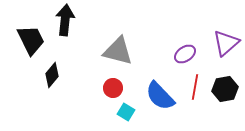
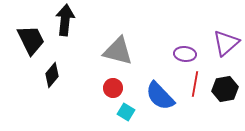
purple ellipse: rotated 40 degrees clockwise
red line: moved 3 px up
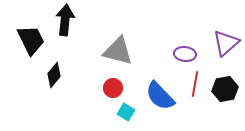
black diamond: moved 2 px right
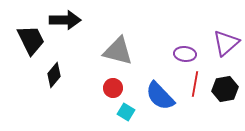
black arrow: rotated 84 degrees clockwise
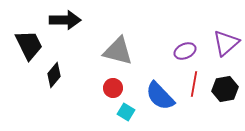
black trapezoid: moved 2 px left, 5 px down
purple ellipse: moved 3 px up; rotated 30 degrees counterclockwise
red line: moved 1 px left
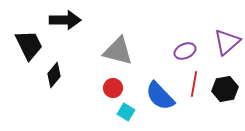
purple triangle: moved 1 px right, 1 px up
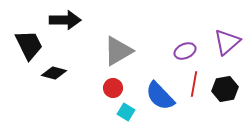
gray triangle: rotated 44 degrees counterclockwise
black diamond: moved 2 px up; rotated 65 degrees clockwise
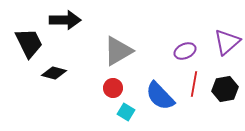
black trapezoid: moved 2 px up
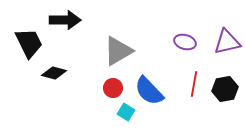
purple triangle: rotated 28 degrees clockwise
purple ellipse: moved 9 px up; rotated 40 degrees clockwise
blue semicircle: moved 11 px left, 5 px up
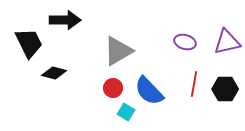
black hexagon: rotated 10 degrees clockwise
